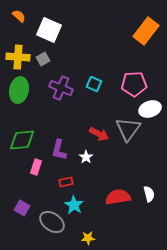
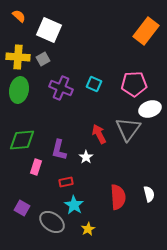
red arrow: rotated 144 degrees counterclockwise
red semicircle: rotated 95 degrees clockwise
yellow star: moved 9 px up; rotated 24 degrees counterclockwise
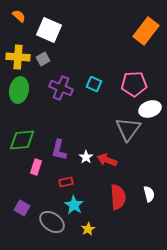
red arrow: moved 8 px right, 26 px down; rotated 42 degrees counterclockwise
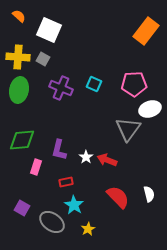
gray square: rotated 32 degrees counterclockwise
red semicircle: rotated 40 degrees counterclockwise
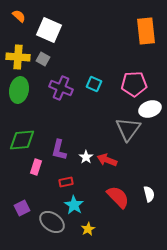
orange rectangle: rotated 44 degrees counterclockwise
purple square: rotated 35 degrees clockwise
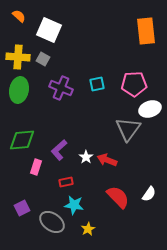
cyan square: moved 3 px right; rotated 35 degrees counterclockwise
purple L-shape: rotated 35 degrees clockwise
white semicircle: rotated 49 degrees clockwise
cyan star: rotated 24 degrees counterclockwise
